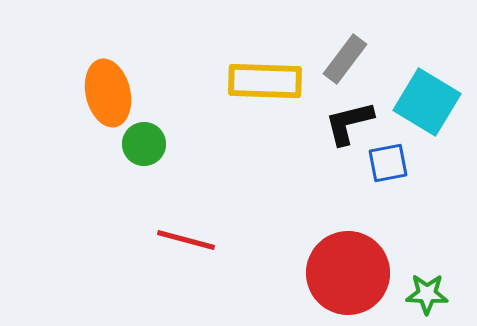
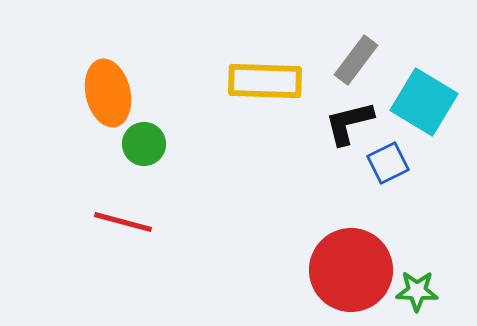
gray rectangle: moved 11 px right, 1 px down
cyan square: moved 3 px left
blue square: rotated 15 degrees counterclockwise
red line: moved 63 px left, 18 px up
red circle: moved 3 px right, 3 px up
green star: moved 10 px left, 3 px up
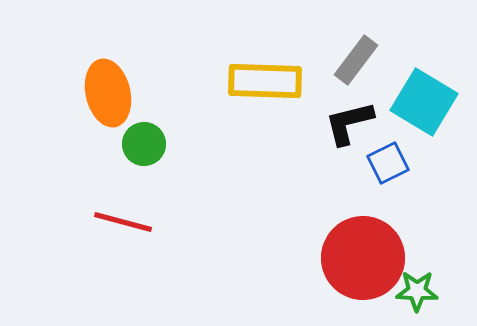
red circle: moved 12 px right, 12 px up
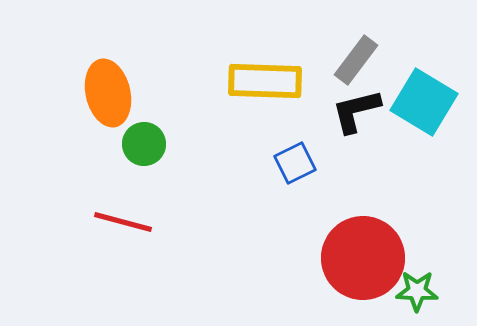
black L-shape: moved 7 px right, 12 px up
blue square: moved 93 px left
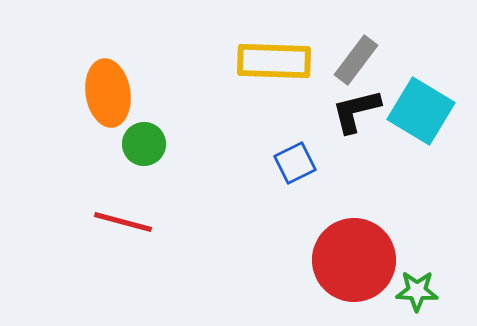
yellow rectangle: moved 9 px right, 20 px up
orange ellipse: rotated 4 degrees clockwise
cyan square: moved 3 px left, 9 px down
red circle: moved 9 px left, 2 px down
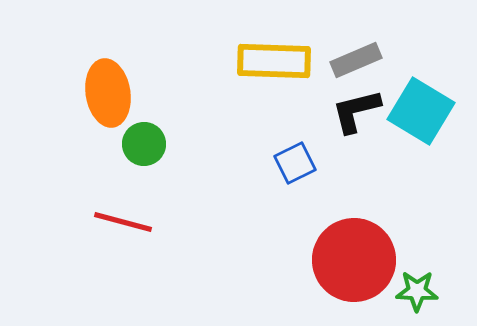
gray rectangle: rotated 30 degrees clockwise
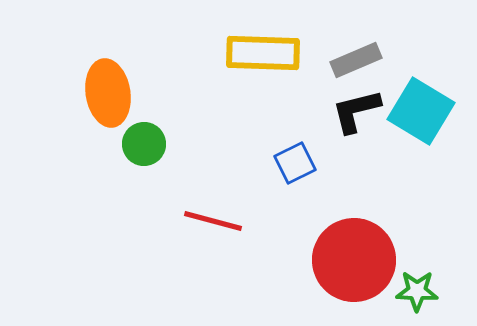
yellow rectangle: moved 11 px left, 8 px up
red line: moved 90 px right, 1 px up
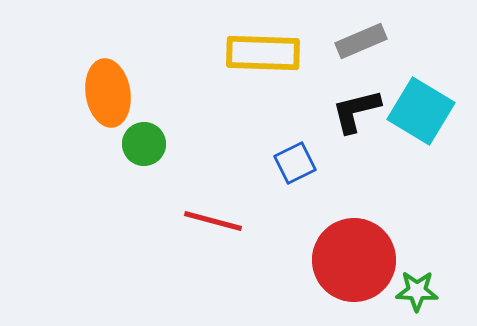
gray rectangle: moved 5 px right, 19 px up
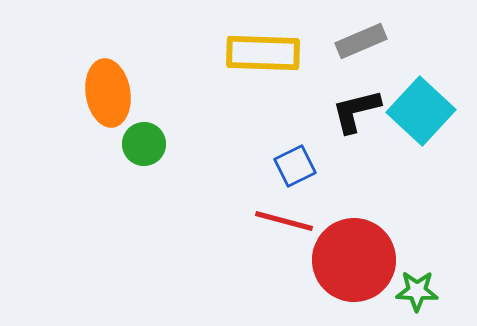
cyan square: rotated 12 degrees clockwise
blue square: moved 3 px down
red line: moved 71 px right
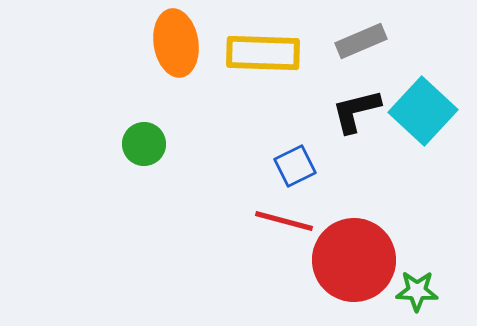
orange ellipse: moved 68 px right, 50 px up
cyan square: moved 2 px right
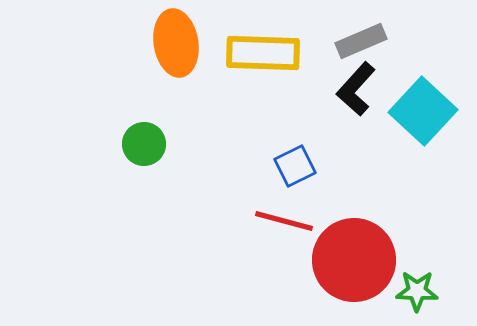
black L-shape: moved 22 px up; rotated 34 degrees counterclockwise
